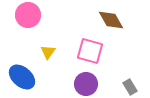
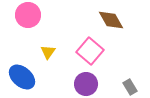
pink square: rotated 24 degrees clockwise
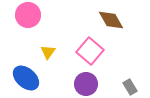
blue ellipse: moved 4 px right, 1 px down
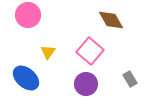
gray rectangle: moved 8 px up
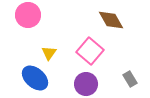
yellow triangle: moved 1 px right, 1 px down
blue ellipse: moved 9 px right
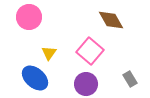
pink circle: moved 1 px right, 2 px down
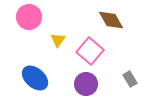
yellow triangle: moved 9 px right, 13 px up
